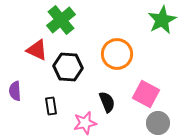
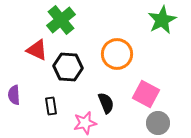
purple semicircle: moved 1 px left, 4 px down
black semicircle: moved 1 px left, 1 px down
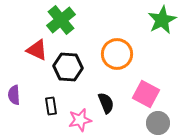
pink star: moved 5 px left, 3 px up
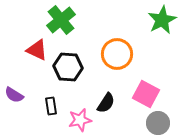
purple semicircle: rotated 54 degrees counterclockwise
black semicircle: rotated 55 degrees clockwise
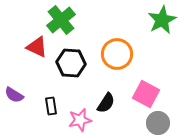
red triangle: moved 3 px up
black hexagon: moved 3 px right, 4 px up
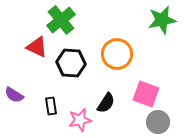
green star: rotated 16 degrees clockwise
pink square: rotated 8 degrees counterclockwise
gray circle: moved 1 px up
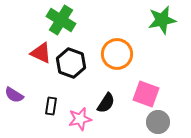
green cross: rotated 20 degrees counterclockwise
red triangle: moved 4 px right, 6 px down
black hexagon: rotated 16 degrees clockwise
black rectangle: rotated 18 degrees clockwise
pink star: moved 1 px up
